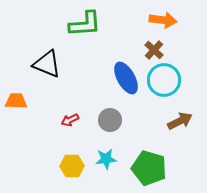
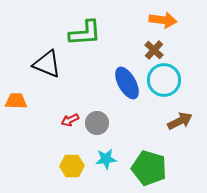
green L-shape: moved 9 px down
blue ellipse: moved 1 px right, 5 px down
gray circle: moved 13 px left, 3 px down
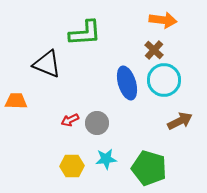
blue ellipse: rotated 12 degrees clockwise
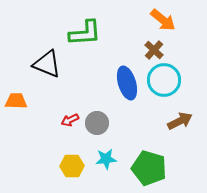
orange arrow: rotated 32 degrees clockwise
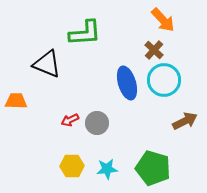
orange arrow: rotated 8 degrees clockwise
brown arrow: moved 5 px right
cyan star: moved 1 px right, 10 px down
green pentagon: moved 4 px right
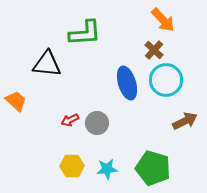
black triangle: rotated 16 degrees counterclockwise
cyan circle: moved 2 px right
orange trapezoid: rotated 40 degrees clockwise
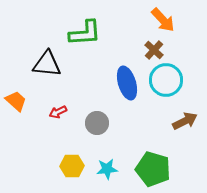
red arrow: moved 12 px left, 8 px up
green pentagon: moved 1 px down
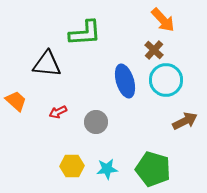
blue ellipse: moved 2 px left, 2 px up
gray circle: moved 1 px left, 1 px up
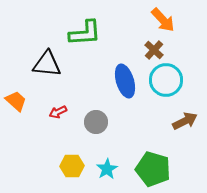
cyan star: rotated 25 degrees counterclockwise
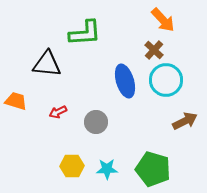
orange trapezoid: rotated 25 degrees counterclockwise
cyan star: rotated 30 degrees clockwise
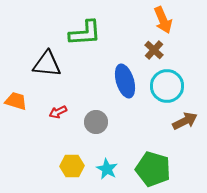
orange arrow: rotated 20 degrees clockwise
cyan circle: moved 1 px right, 6 px down
cyan star: rotated 30 degrees clockwise
